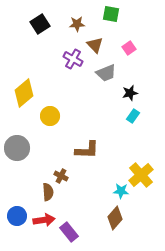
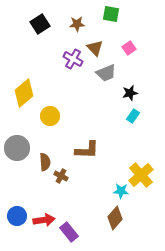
brown triangle: moved 3 px down
brown semicircle: moved 3 px left, 30 px up
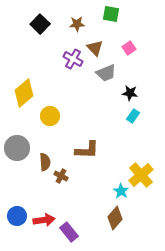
black square: rotated 12 degrees counterclockwise
black star: rotated 21 degrees clockwise
cyan star: rotated 28 degrees clockwise
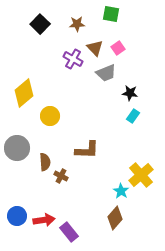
pink square: moved 11 px left
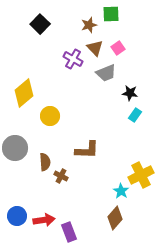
green square: rotated 12 degrees counterclockwise
brown star: moved 12 px right, 1 px down; rotated 14 degrees counterclockwise
cyan rectangle: moved 2 px right, 1 px up
gray circle: moved 2 px left
yellow cross: rotated 15 degrees clockwise
purple rectangle: rotated 18 degrees clockwise
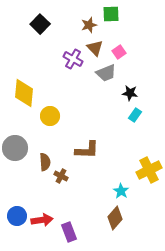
pink square: moved 1 px right, 4 px down
yellow diamond: rotated 44 degrees counterclockwise
yellow cross: moved 8 px right, 5 px up
red arrow: moved 2 px left
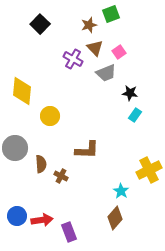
green square: rotated 18 degrees counterclockwise
yellow diamond: moved 2 px left, 2 px up
brown semicircle: moved 4 px left, 2 px down
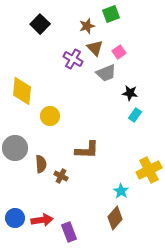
brown star: moved 2 px left, 1 px down
blue circle: moved 2 px left, 2 px down
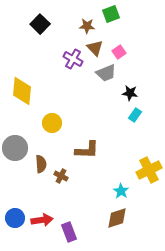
brown star: rotated 21 degrees clockwise
yellow circle: moved 2 px right, 7 px down
brown diamond: moved 2 px right; rotated 30 degrees clockwise
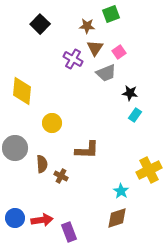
brown triangle: rotated 18 degrees clockwise
brown semicircle: moved 1 px right
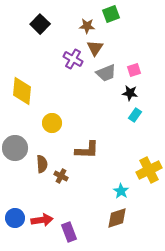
pink square: moved 15 px right, 18 px down; rotated 16 degrees clockwise
